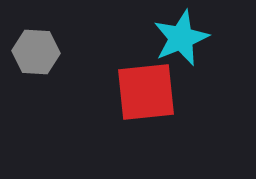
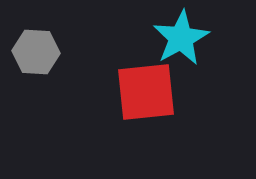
cyan star: rotated 6 degrees counterclockwise
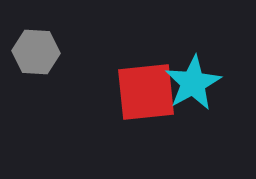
cyan star: moved 12 px right, 45 px down
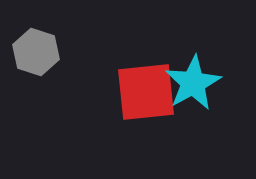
gray hexagon: rotated 15 degrees clockwise
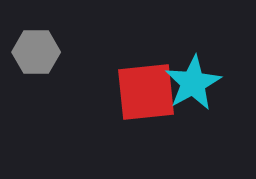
gray hexagon: rotated 18 degrees counterclockwise
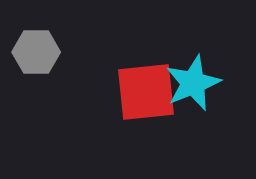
cyan star: rotated 6 degrees clockwise
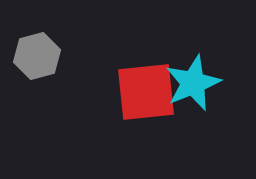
gray hexagon: moved 1 px right, 4 px down; rotated 15 degrees counterclockwise
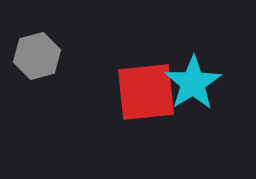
cyan star: rotated 10 degrees counterclockwise
